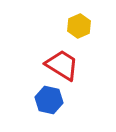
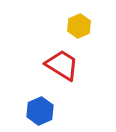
blue hexagon: moved 9 px left, 11 px down; rotated 24 degrees clockwise
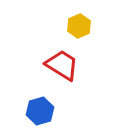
blue hexagon: rotated 8 degrees clockwise
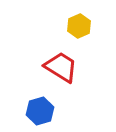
red trapezoid: moved 1 px left, 2 px down
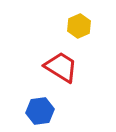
blue hexagon: rotated 8 degrees clockwise
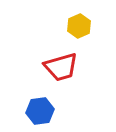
red trapezoid: rotated 132 degrees clockwise
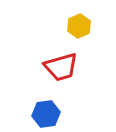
blue hexagon: moved 6 px right, 3 px down
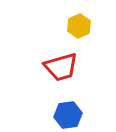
blue hexagon: moved 22 px right, 1 px down
